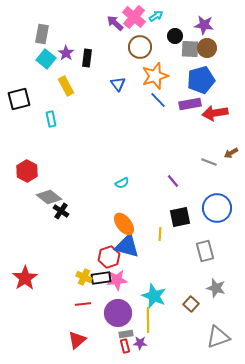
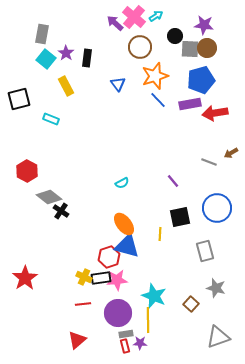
cyan rectangle at (51, 119): rotated 56 degrees counterclockwise
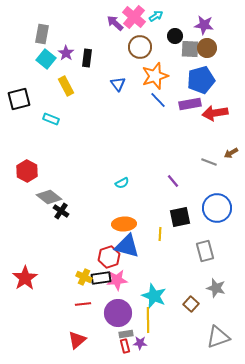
orange ellipse at (124, 224): rotated 55 degrees counterclockwise
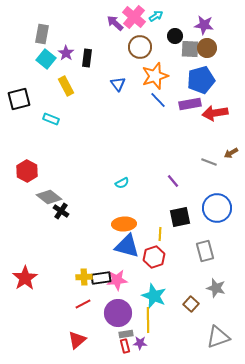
red hexagon at (109, 257): moved 45 px right
yellow cross at (84, 277): rotated 28 degrees counterclockwise
red line at (83, 304): rotated 21 degrees counterclockwise
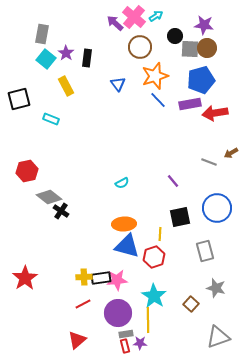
red hexagon at (27, 171): rotated 20 degrees clockwise
cyan star at (154, 296): rotated 10 degrees clockwise
